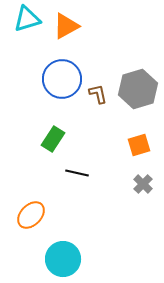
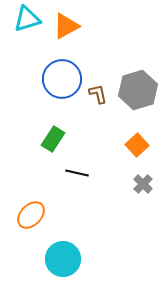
gray hexagon: moved 1 px down
orange square: moved 2 px left; rotated 25 degrees counterclockwise
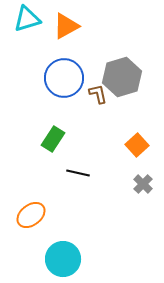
blue circle: moved 2 px right, 1 px up
gray hexagon: moved 16 px left, 13 px up
black line: moved 1 px right
orange ellipse: rotated 8 degrees clockwise
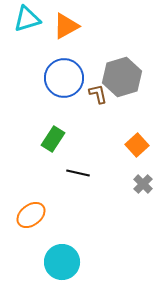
cyan circle: moved 1 px left, 3 px down
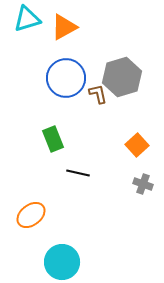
orange triangle: moved 2 px left, 1 px down
blue circle: moved 2 px right
green rectangle: rotated 55 degrees counterclockwise
gray cross: rotated 24 degrees counterclockwise
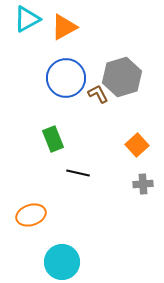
cyan triangle: rotated 12 degrees counterclockwise
brown L-shape: rotated 15 degrees counterclockwise
gray cross: rotated 24 degrees counterclockwise
orange ellipse: rotated 20 degrees clockwise
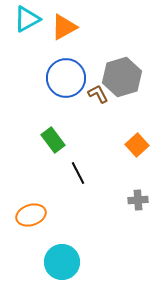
green rectangle: moved 1 px down; rotated 15 degrees counterclockwise
black line: rotated 50 degrees clockwise
gray cross: moved 5 px left, 16 px down
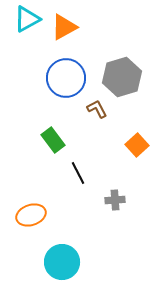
brown L-shape: moved 1 px left, 15 px down
gray cross: moved 23 px left
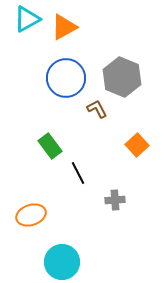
gray hexagon: rotated 21 degrees counterclockwise
green rectangle: moved 3 px left, 6 px down
